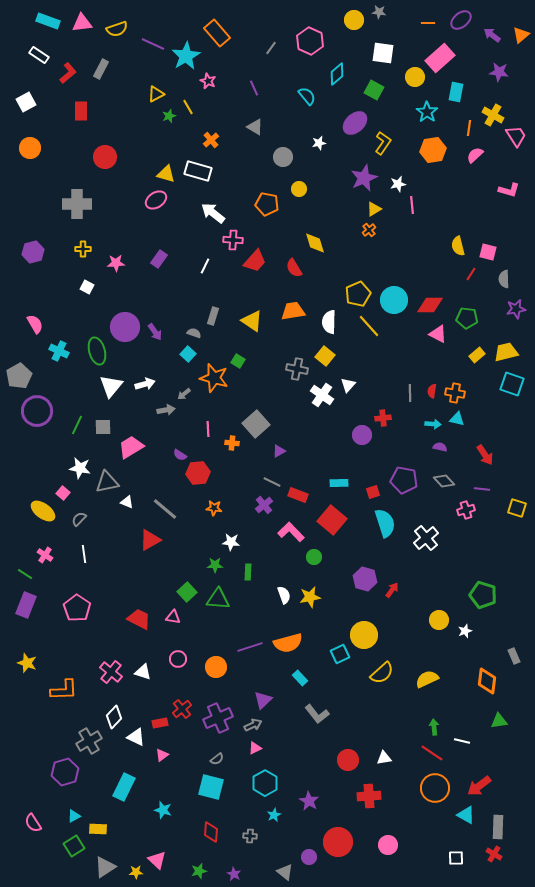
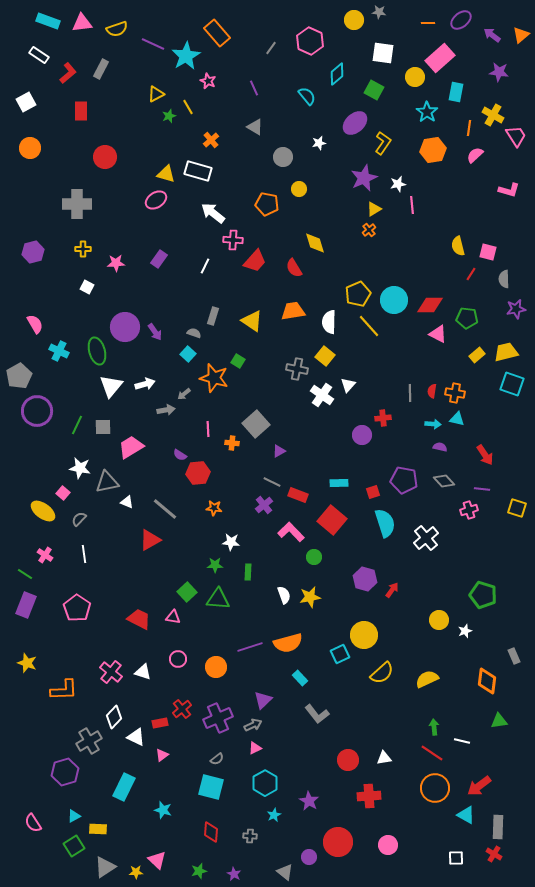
pink cross at (466, 510): moved 3 px right
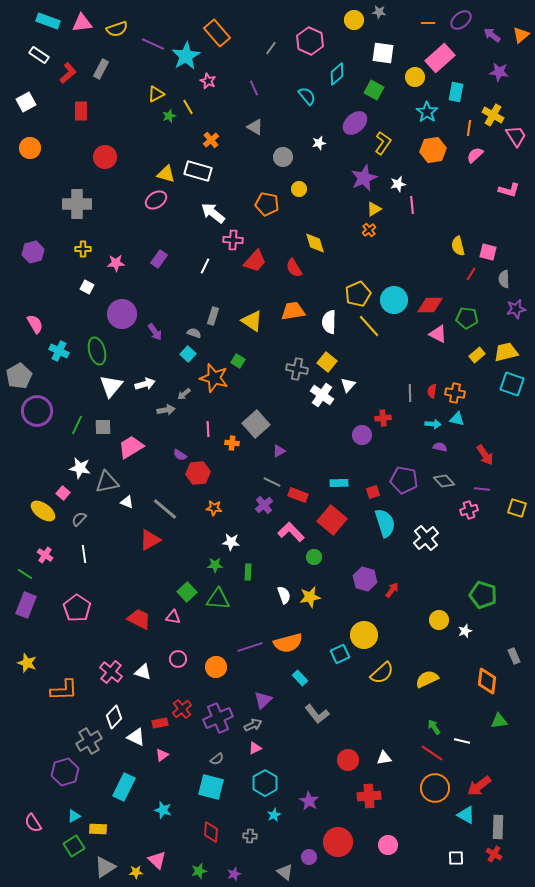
purple circle at (125, 327): moved 3 px left, 13 px up
yellow square at (325, 356): moved 2 px right, 6 px down
green arrow at (434, 727): rotated 28 degrees counterclockwise
purple star at (234, 874): rotated 24 degrees clockwise
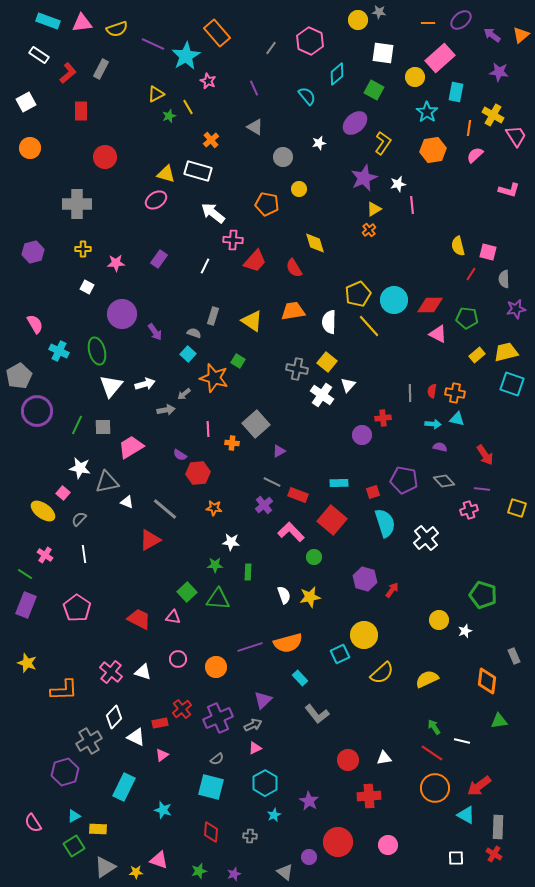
yellow circle at (354, 20): moved 4 px right
pink triangle at (157, 860): moved 2 px right; rotated 24 degrees counterclockwise
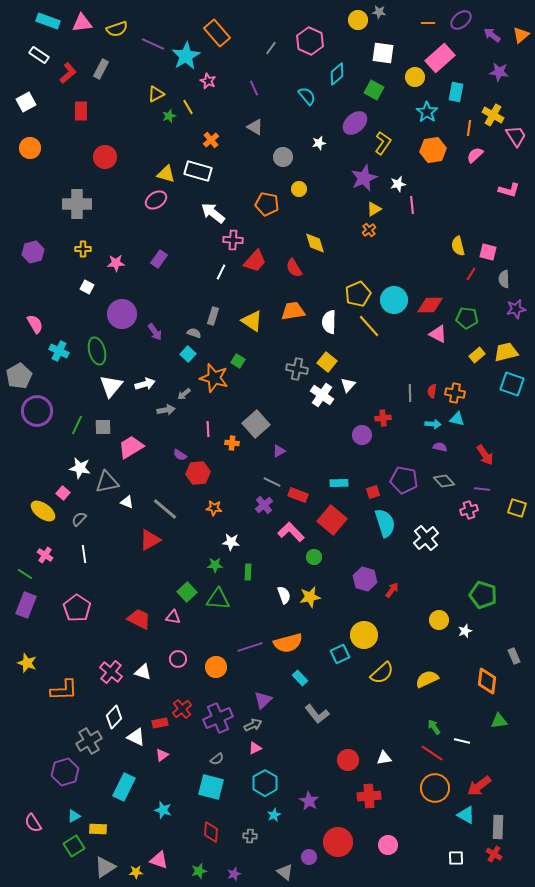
white line at (205, 266): moved 16 px right, 6 px down
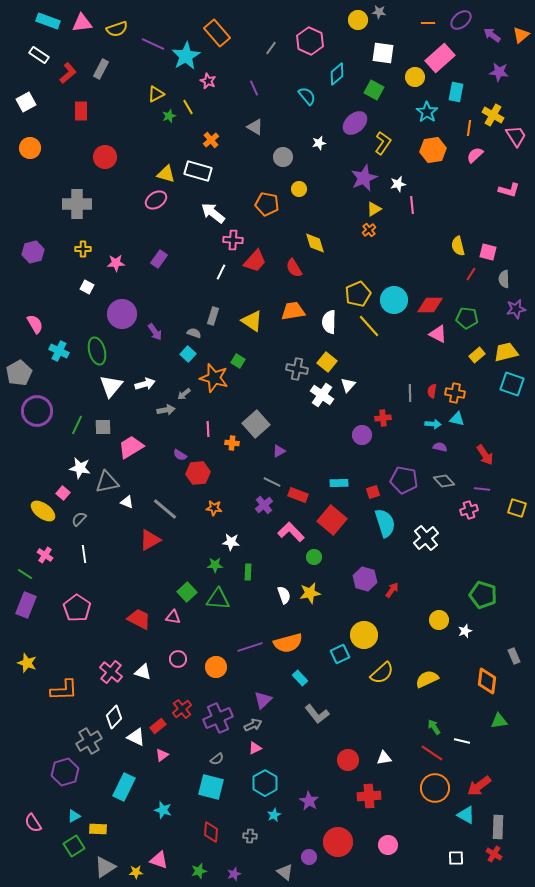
gray pentagon at (19, 376): moved 3 px up
yellow star at (310, 597): moved 4 px up
red rectangle at (160, 723): moved 2 px left, 3 px down; rotated 28 degrees counterclockwise
